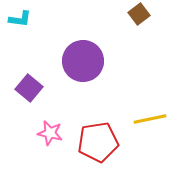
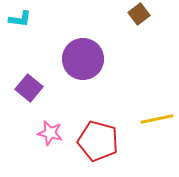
purple circle: moved 2 px up
yellow line: moved 7 px right
red pentagon: moved 1 px up; rotated 24 degrees clockwise
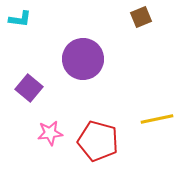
brown square: moved 2 px right, 3 px down; rotated 15 degrees clockwise
pink star: rotated 20 degrees counterclockwise
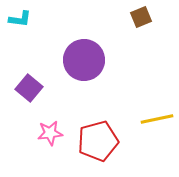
purple circle: moved 1 px right, 1 px down
red pentagon: rotated 30 degrees counterclockwise
